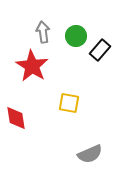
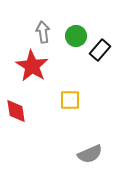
yellow square: moved 1 px right, 3 px up; rotated 10 degrees counterclockwise
red diamond: moved 7 px up
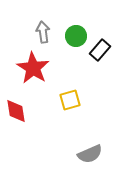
red star: moved 1 px right, 2 px down
yellow square: rotated 15 degrees counterclockwise
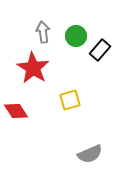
red diamond: rotated 25 degrees counterclockwise
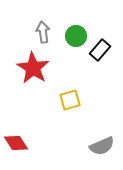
red diamond: moved 32 px down
gray semicircle: moved 12 px right, 8 px up
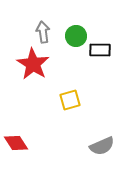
black rectangle: rotated 50 degrees clockwise
red star: moved 4 px up
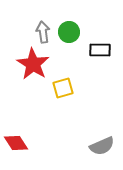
green circle: moved 7 px left, 4 px up
yellow square: moved 7 px left, 12 px up
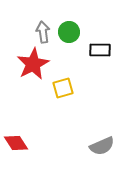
red star: rotated 12 degrees clockwise
